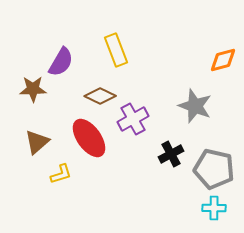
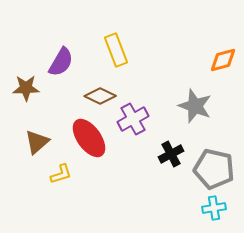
brown star: moved 7 px left, 1 px up
cyan cross: rotated 10 degrees counterclockwise
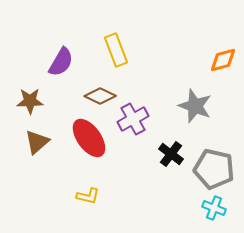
brown star: moved 4 px right, 13 px down
black cross: rotated 25 degrees counterclockwise
yellow L-shape: moved 27 px right, 22 px down; rotated 30 degrees clockwise
cyan cross: rotated 30 degrees clockwise
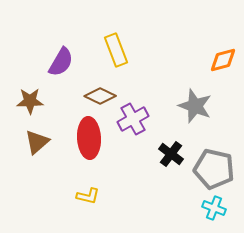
red ellipse: rotated 33 degrees clockwise
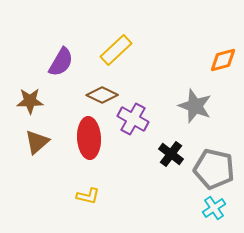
yellow rectangle: rotated 68 degrees clockwise
brown diamond: moved 2 px right, 1 px up
purple cross: rotated 32 degrees counterclockwise
cyan cross: rotated 35 degrees clockwise
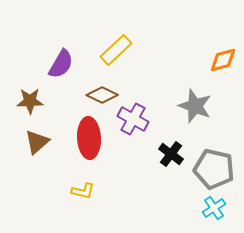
purple semicircle: moved 2 px down
yellow L-shape: moved 5 px left, 5 px up
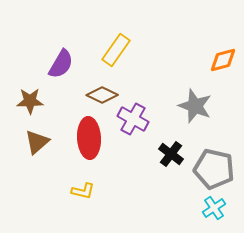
yellow rectangle: rotated 12 degrees counterclockwise
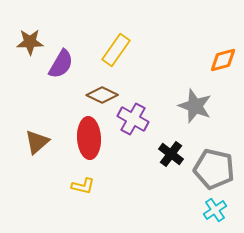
brown star: moved 59 px up
yellow L-shape: moved 5 px up
cyan cross: moved 1 px right, 2 px down
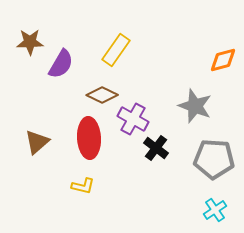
black cross: moved 15 px left, 6 px up
gray pentagon: moved 10 px up; rotated 9 degrees counterclockwise
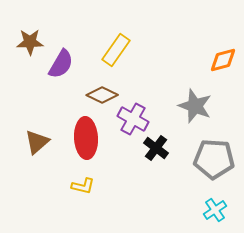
red ellipse: moved 3 px left
